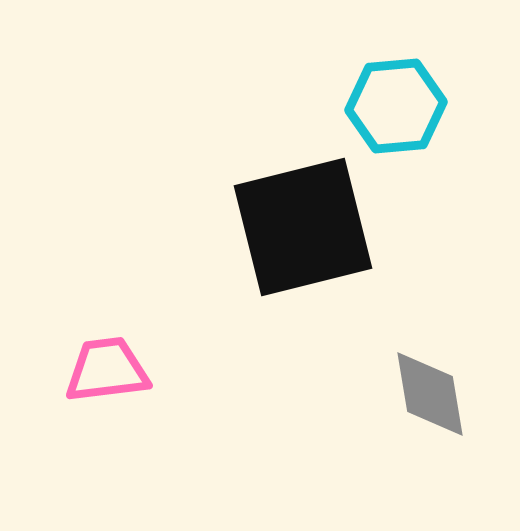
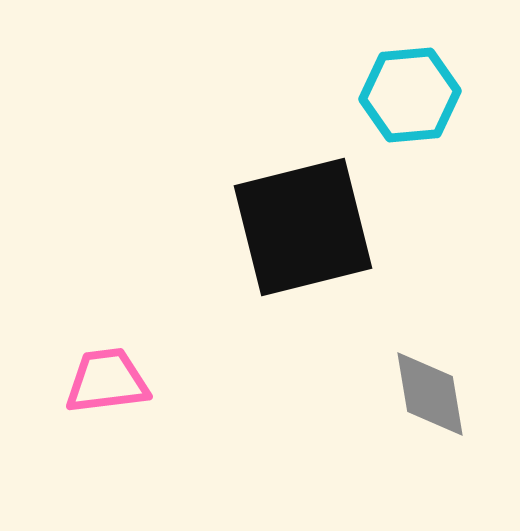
cyan hexagon: moved 14 px right, 11 px up
pink trapezoid: moved 11 px down
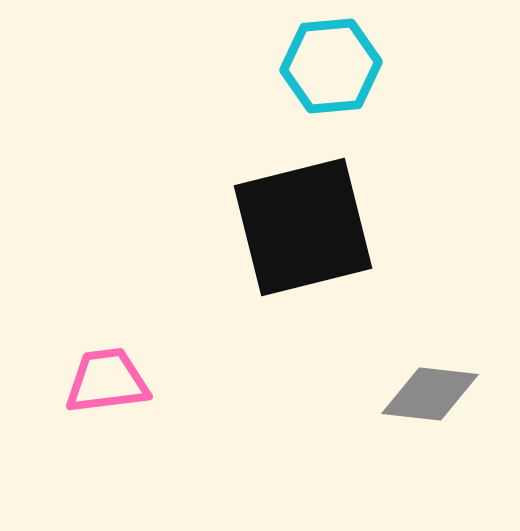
cyan hexagon: moved 79 px left, 29 px up
gray diamond: rotated 74 degrees counterclockwise
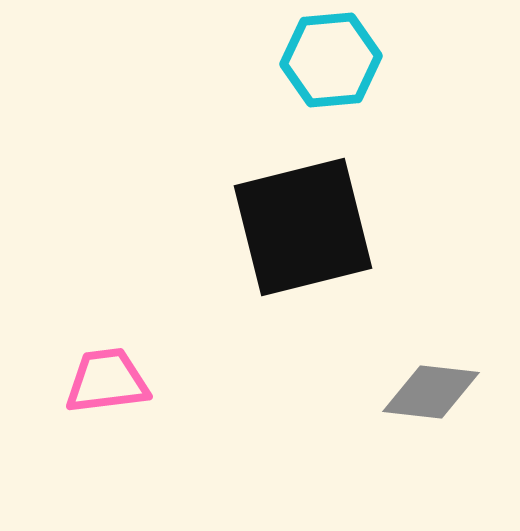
cyan hexagon: moved 6 px up
gray diamond: moved 1 px right, 2 px up
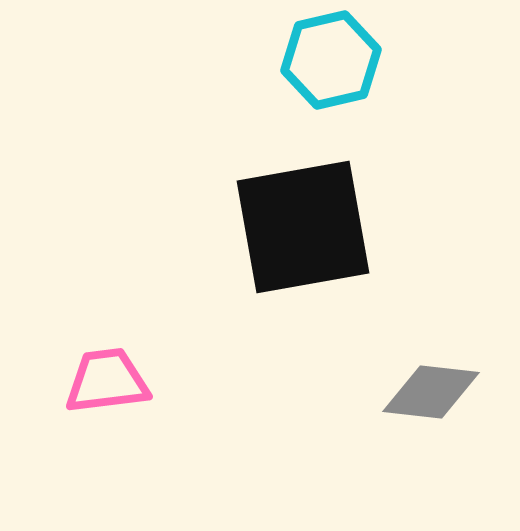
cyan hexagon: rotated 8 degrees counterclockwise
black square: rotated 4 degrees clockwise
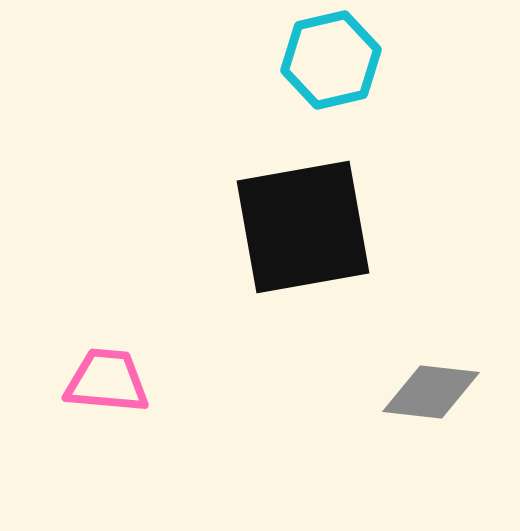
pink trapezoid: rotated 12 degrees clockwise
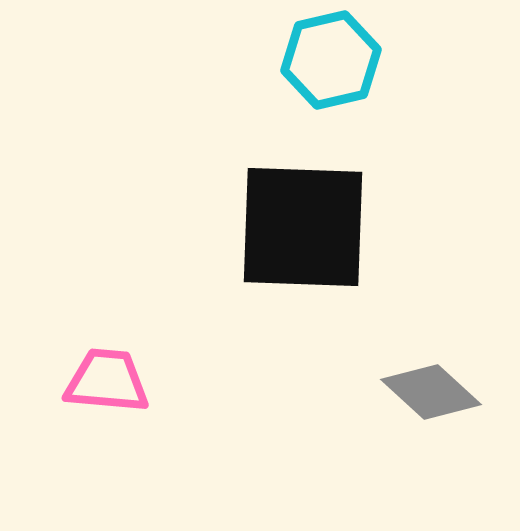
black square: rotated 12 degrees clockwise
gray diamond: rotated 36 degrees clockwise
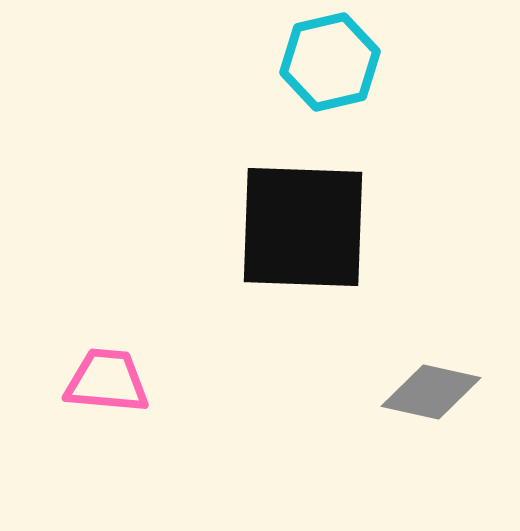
cyan hexagon: moved 1 px left, 2 px down
gray diamond: rotated 30 degrees counterclockwise
